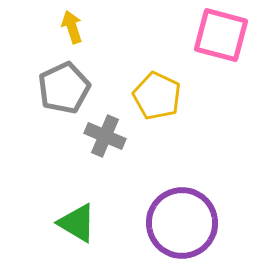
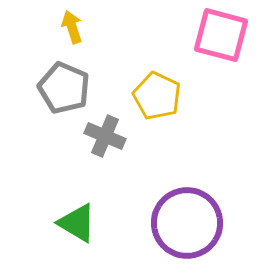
gray pentagon: rotated 24 degrees counterclockwise
purple circle: moved 5 px right
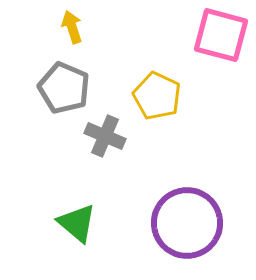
green triangle: rotated 9 degrees clockwise
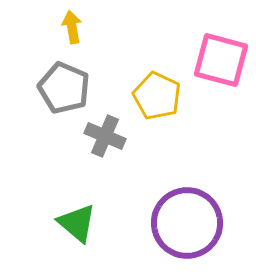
yellow arrow: rotated 8 degrees clockwise
pink square: moved 25 px down
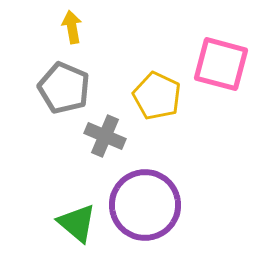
pink square: moved 4 px down
purple circle: moved 42 px left, 18 px up
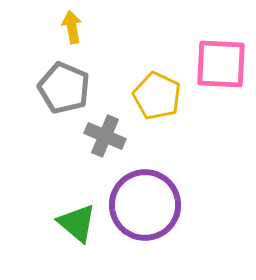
pink square: rotated 12 degrees counterclockwise
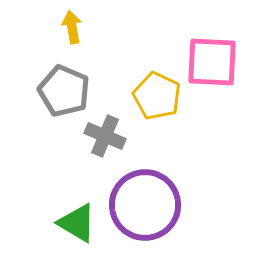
pink square: moved 9 px left, 2 px up
gray pentagon: moved 3 px down
green triangle: rotated 9 degrees counterclockwise
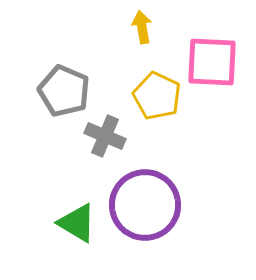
yellow arrow: moved 70 px right
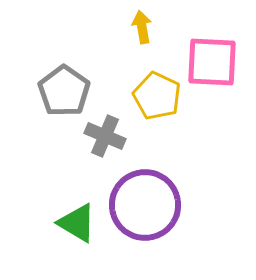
gray pentagon: rotated 12 degrees clockwise
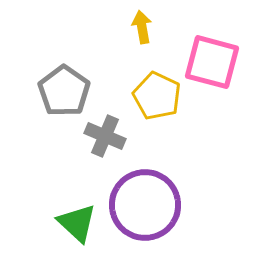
pink square: rotated 12 degrees clockwise
green triangle: rotated 12 degrees clockwise
